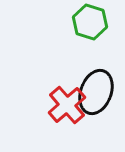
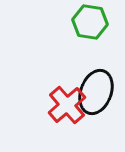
green hexagon: rotated 8 degrees counterclockwise
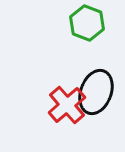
green hexagon: moved 3 px left, 1 px down; rotated 12 degrees clockwise
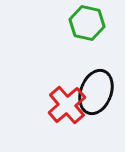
green hexagon: rotated 8 degrees counterclockwise
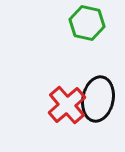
black ellipse: moved 2 px right, 7 px down; rotated 9 degrees counterclockwise
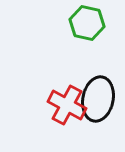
red cross: rotated 21 degrees counterclockwise
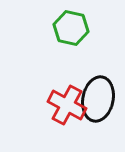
green hexagon: moved 16 px left, 5 px down
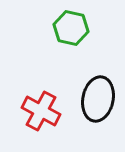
red cross: moved 26 px left, 6 px down
